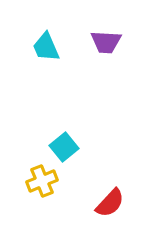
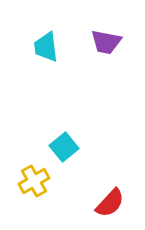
purple trapezoid: rotated 8 degrees clockwise
cyan trapezoid: rotated 16 degrees clockwise
yellow cross: moved 8 px left; rotated 8 degrees counterclockwise
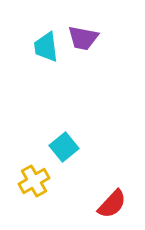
purple trapezoid: moved 23 px left, 4 px up
red semicircle: moved 2 px right, 1 px down
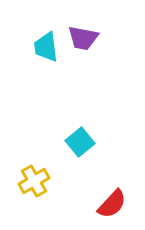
cyan square: moved 16 px right, 5 px up
